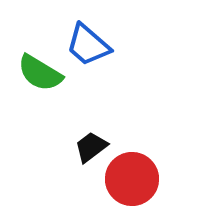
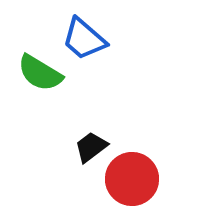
blue trapezoid: moved 4 px left, 6 px up
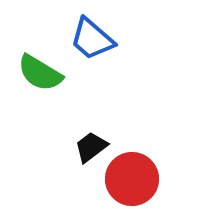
blue trapezoid: moved 8 px right
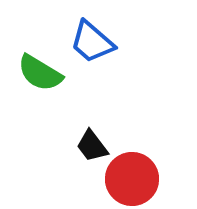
blue trapezoid: moved 3 px down
black trapezoid: moved 1 px right, 1 px up; rotated 90 degrees counterclockwise
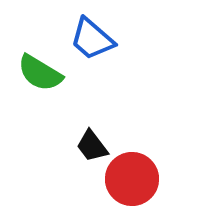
blue trapezoid: moved 3 px up
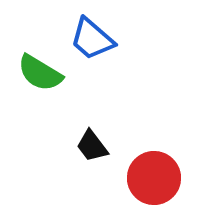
red circle: moved 22 px right, 1 px up
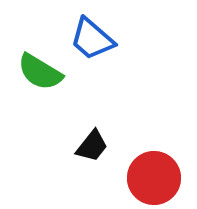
green semicircle: moved 1 px up
black trapezoid: rotated 105 degrees counterclockwise
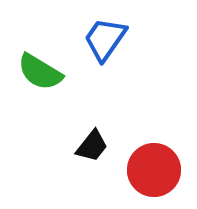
blue trapezoid: moved 13 px right; rotated 84 degrees clockwise
red circle: moved 8 px up
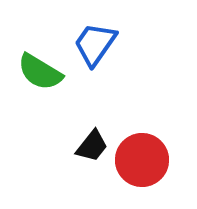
blue trapezoid: moved 10 px left, 5 px down
red circle: moved 12 px left, 10 px up
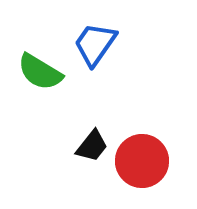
red circle: moved 1 px down
